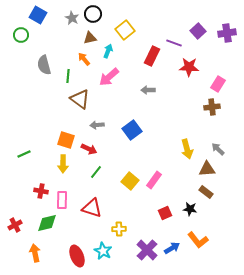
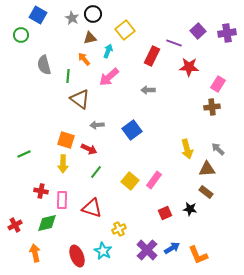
yellow cross at (119, 229): rotated 24 degrees counterclockwise
orange L-shape at (198, 240): moved 15 px down; rotated 15 degrees clockwise
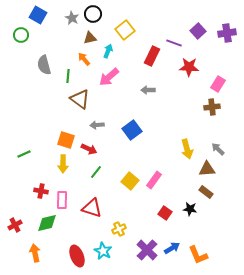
red square at (165, 213): rotated 32 degrees counterclockwise
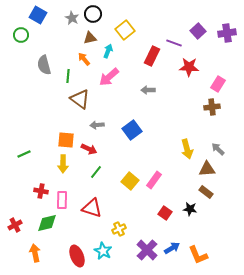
orange square at (66, 140): rotated 12 degrees counterclockwise
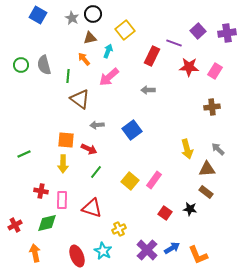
green circle at (21, 35): moved 30 px down
pink rectangle at (218, 84): moved 3 px left, 13 px up
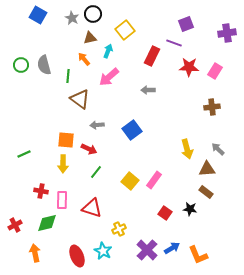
purple square at (198, 31): moved 12 px left, 7 px up; rotated 21 degrees clockwise
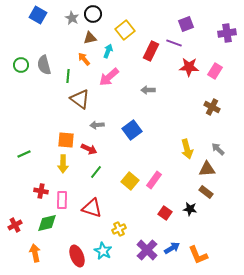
red rectangle at (152, 56): moved 1 px left, 5 px up
brown cross at (212, 107): rotated 35 degrees clockwise
